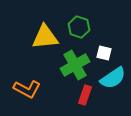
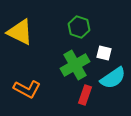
yellow triangle: moved 25 px left, 5 px up; rotated 32 degrees clockwise
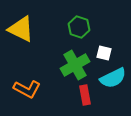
yellow triangle: moved 1 px right, 3 px up
cyan semicircle: rotated 8 degrees clockwise
red rectangle: rotated 30 degrees counterclockwise
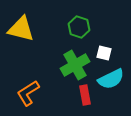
yellow triangle: rotated 12 degrees counterclockwise
cyan semicircle: moved 2 px left, 1 px down
orange L-shape: moved 1 px right, 4 px down; rotated 120 degrees clockwise
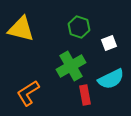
white square: moved 5 px right, 10 px up; rotated 35 degrees counterclockwise
green cross: moved 4 px left, 1 px down
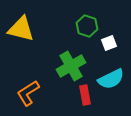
green hexagon: moved 8 px right, 1 px up
